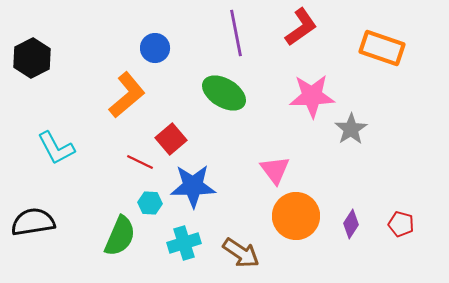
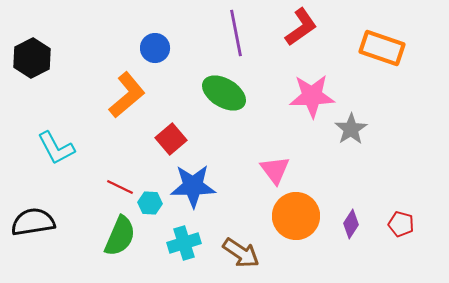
red line: moved 20 px left, 25 px down
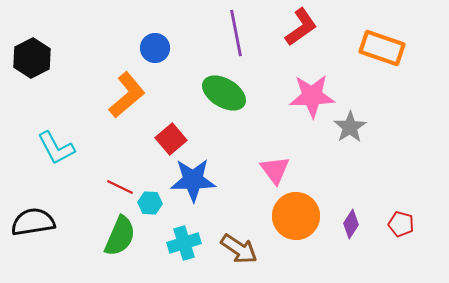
gray star: moved 1 px left, 2 px up
blue star: moved 6 px up
brown arrow: moved 2 px left, 4 px up
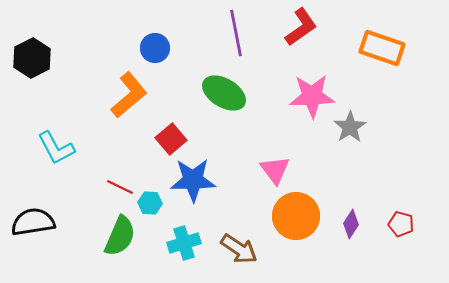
orange L-shape: moved 2 px right
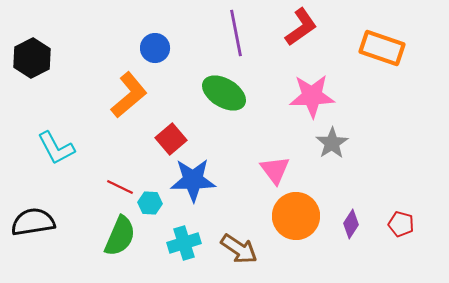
gray star: moved 18 px left, 16 px down
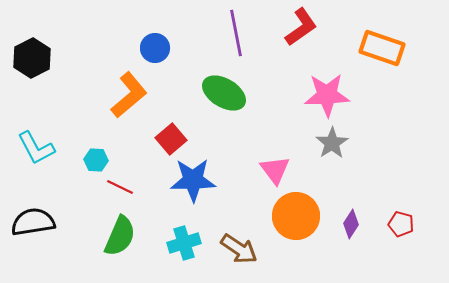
pink star: moved 15 px right, 1 px up
cyan L-shape: moved 20 px left
cyan hexagon: moved 54 px left, 43 px up
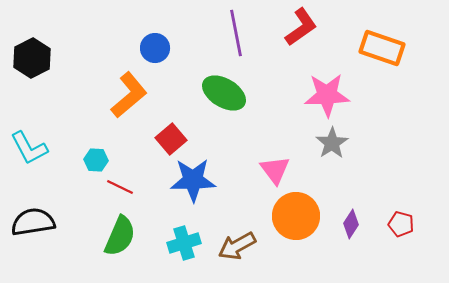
cyan L-shape: moved 7 px left
brown arrow: moved 2 px left, 3 px up; rotated 117 degrees clockwise
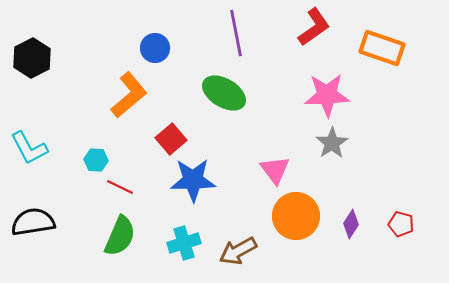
red L-shape: moved 13 px right
brown arrow: moved 1 px right, 5 px down
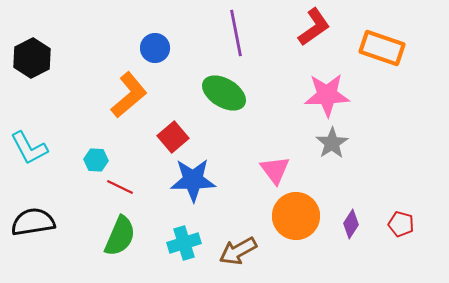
red square: moved 2 px right, 2 px up
